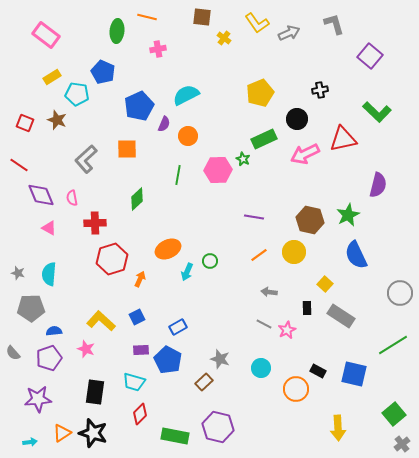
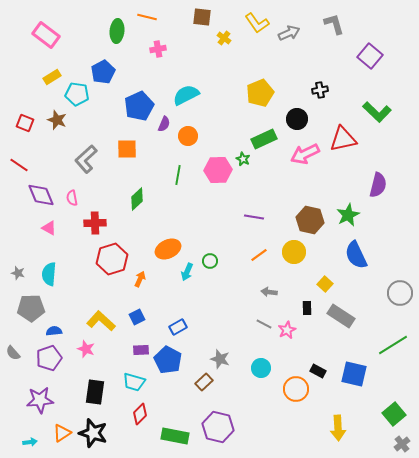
blue pentagon at (103, 72): rotated 20 degrees clockwise
purple star at (38, 399): moved 2 px right, 1 px down
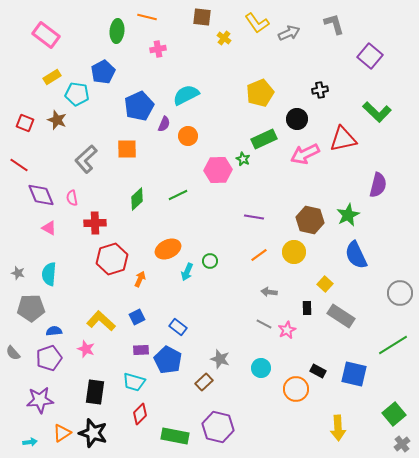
green line at (178, 175): moved 20 px down; rotated 54 degrees clockwise
blue rectangle at (178, 327): rotated 66 degrees clockwise
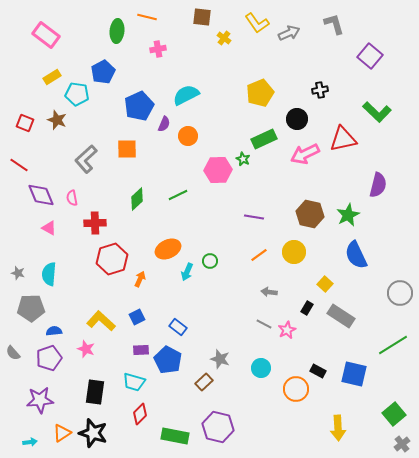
brown hexagon at (310, 220): moved 6 px up
black rectangle at (307, 308): rotated 32 degrees clockwise
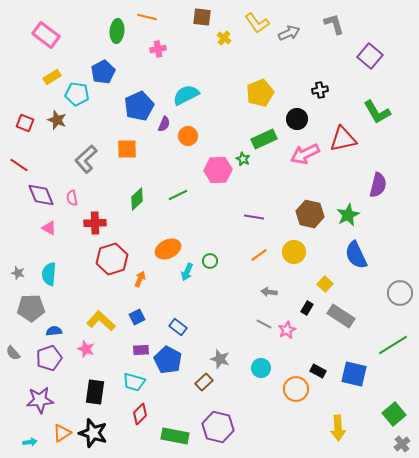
green L-shape at (377, 112): rotated 16 degrees clockwise
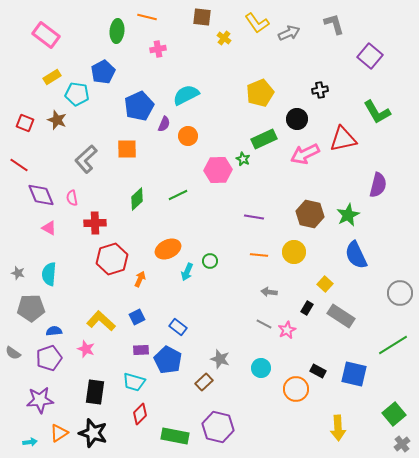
orange line at (259, 255): rotated 42 degrees clockwise
gray semicircle at (13, 353): rotated 14 degrees counterclockwise
orange triangle at (62, 433): moved 3 px left
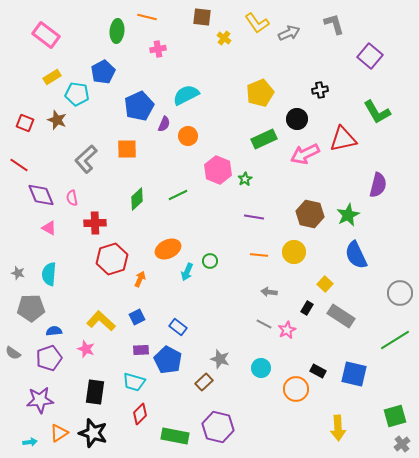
green star at (243, 159): moved 2 px right, 20 px down; rotated 16 degrees clockwise
pink hexagon at (218, 170): rotated 24 degrees clockwise
green line at (393, 345): moved 2 px right, 5 px up
green square at (394, 414): moved 1 px right, 2 px down; rotated 25 degrees clockwise
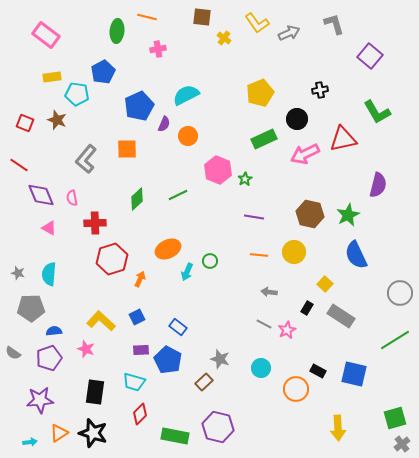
yellow rectangle at (52, 77): rotated 24 degrees clockwise
gray L-shape at (86, 159): rotated 8 degrees counterclockwise
green square at (395, 416): moved 2 px down
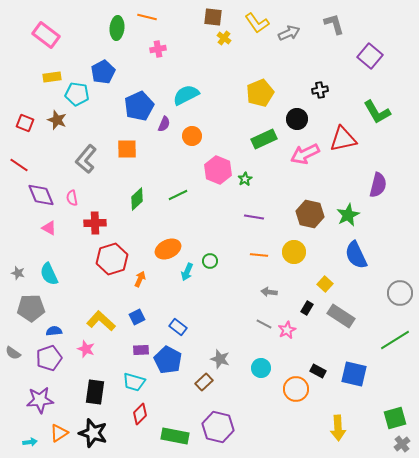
brown square at (202, 17): moved 11 px right
green ellipse at (117, 31): moved 3 px up
orange circle at (188, 136): moved 4 px right
cyan semicircle at (49, 274): rotated 30 degrees counterclockwise
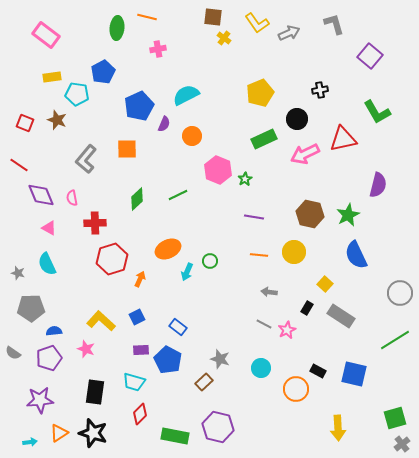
cyan semicircle at (49, 274): moved 2 px left, 10 px up
